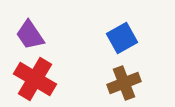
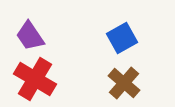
purple trapezoid: moved 1 px down
brown cross: rotated 28 degrees counterclockwise
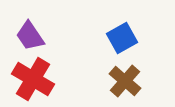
red cross: moved 2 px left
brown cross: moved 1 px right, 2 px up
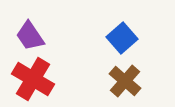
blue square: rotated 12 degrees counterclockwise
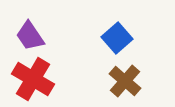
blue square: moved 5 px left
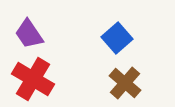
purple trapezoid: moved 1 px left, 2 px up
brown cross: moved 2 px down
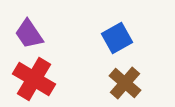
blue square: rotated 12 degrees clockwise
red cross: moved 1 px right
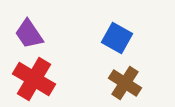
blue square: rotated 32 degrees counterclockwise
brown cross: rotated 8 degrees counterclockwise
